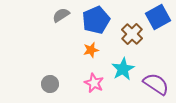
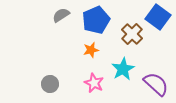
blue square: rotated 25 degrees counterclockwise
purple semicircle: rotated 8 degrees clockwise
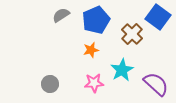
cyan star: moved 1 px left, 1 px down
pink star: rotated 30 degrees counterclockwise
